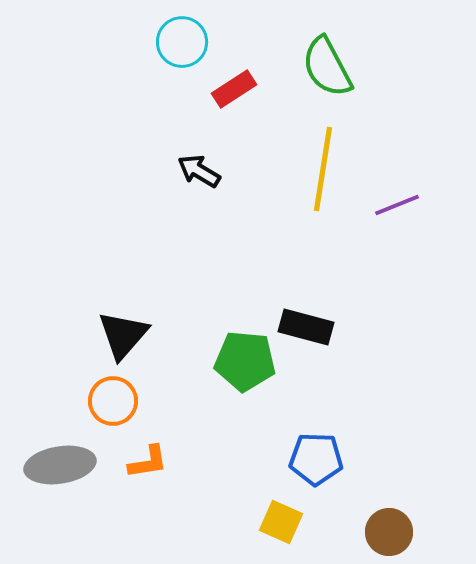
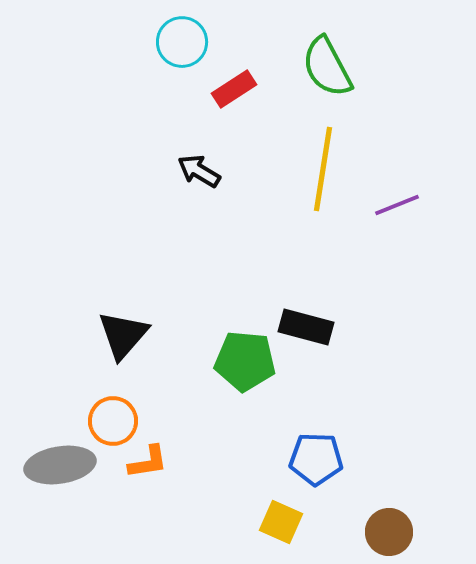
orange circle: moved 20 px down
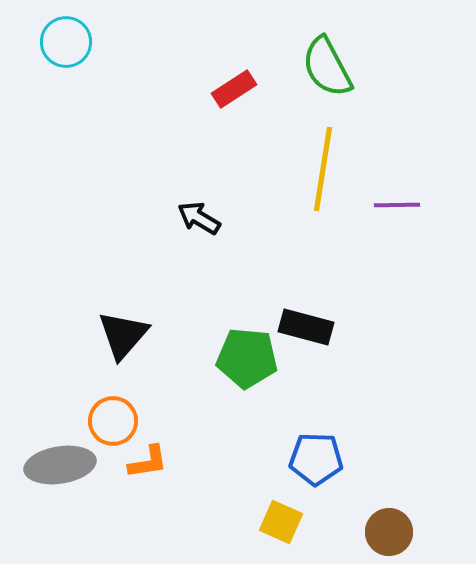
cyan circle: moved 116 px left
black arrow: moved 47 px down
purple line: rotated 21 degrees clockwise
green pentagon: moved 2 px right, 3 px up
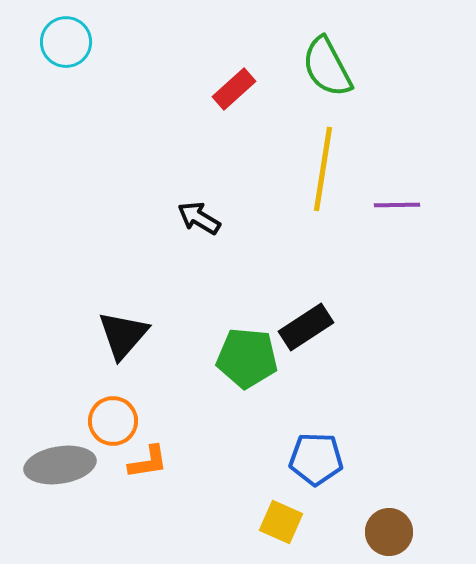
red rectangle: rotated 9 degrees counterclockwise
black rectangle: rotated 48 degrees counterclockwise
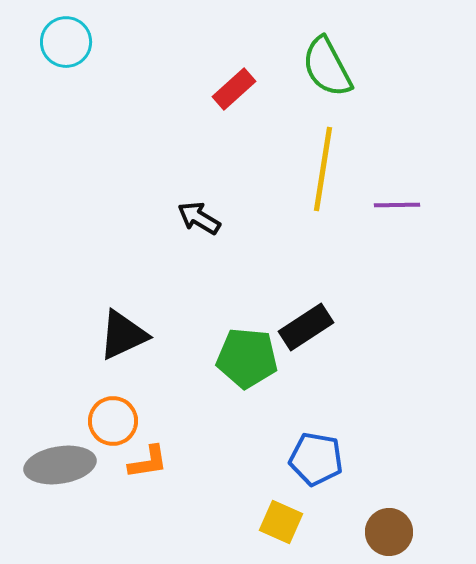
black triangle: rotated 24 degrees clockwise
blue pentagon: rotated 8 degrees clockwise
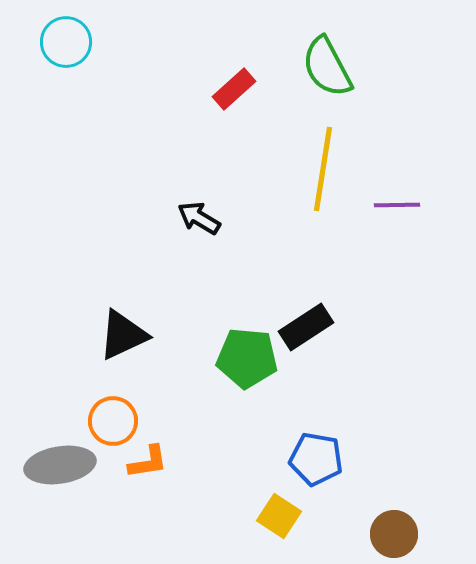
yellow square: moved 2 px left, 6 px up; rotated 9 degrees clockwise
brown circle: moved 5 px right, 2 px down
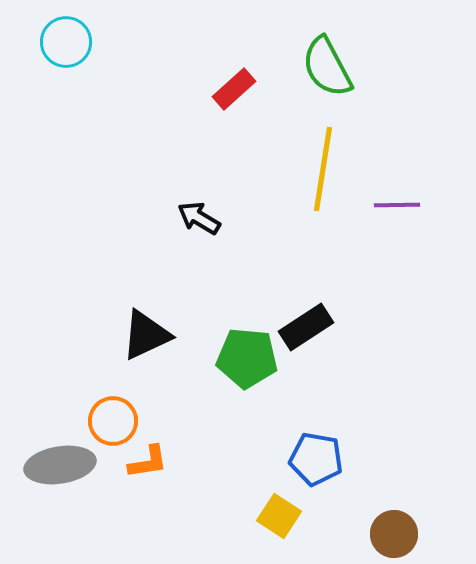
black triangle: moved 23 px right
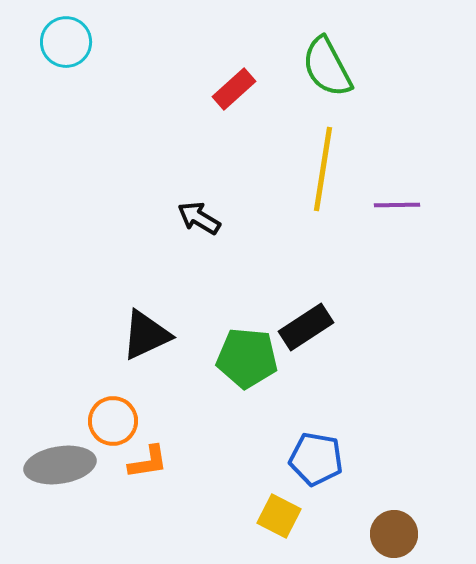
yellow square: rotated 6 degrees counterclockwise
